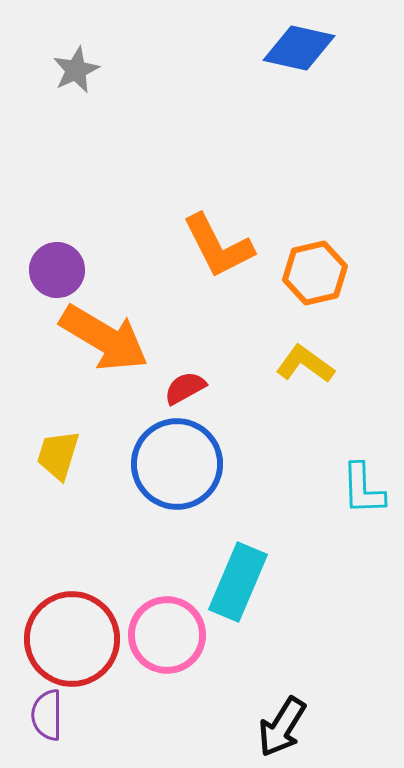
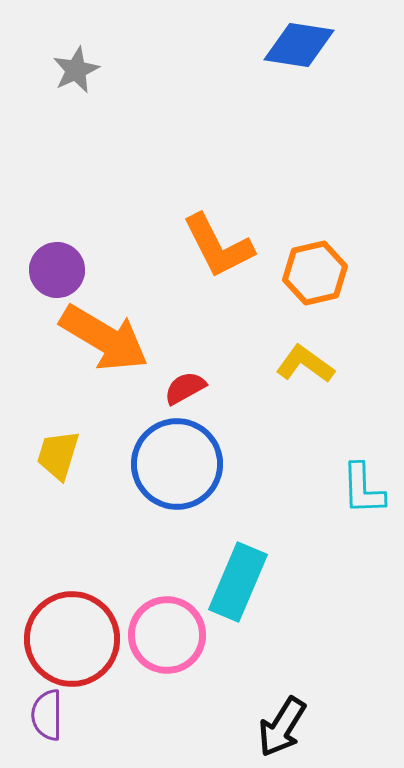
blue diamond: moved 3 px up; rotated 4 degrees counterclockwise
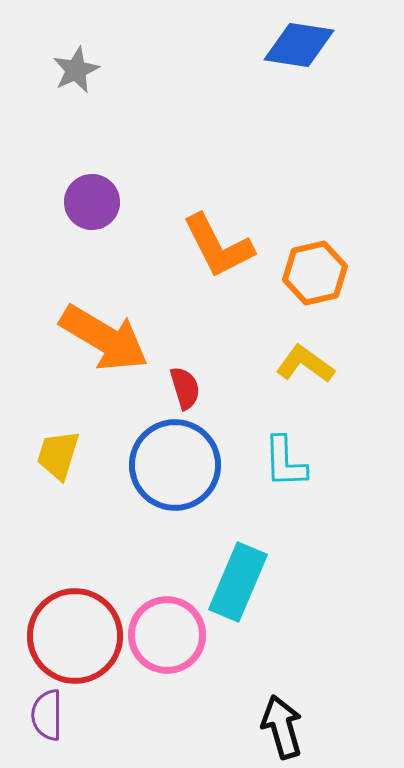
purple circle: moved 35 px right, 68 px up
red semicircle: rotated 102 degrees clockwise
blue circle: moved 2 px left, 1 px down
cyan L-shape: moved 78 px left, 27 px up
red circle: moved 3 px right, 3 px up
black arrow: rotated 132 degrees clockwise
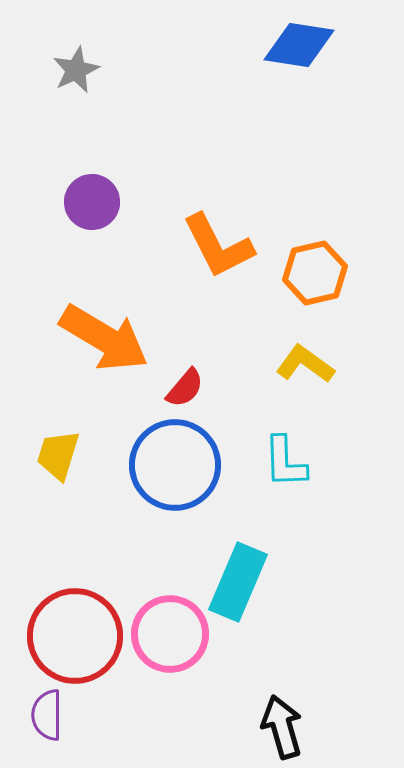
red semicircle: rotated 57 degrees clockwise
pink circle: moved 3 px right, 1 px up
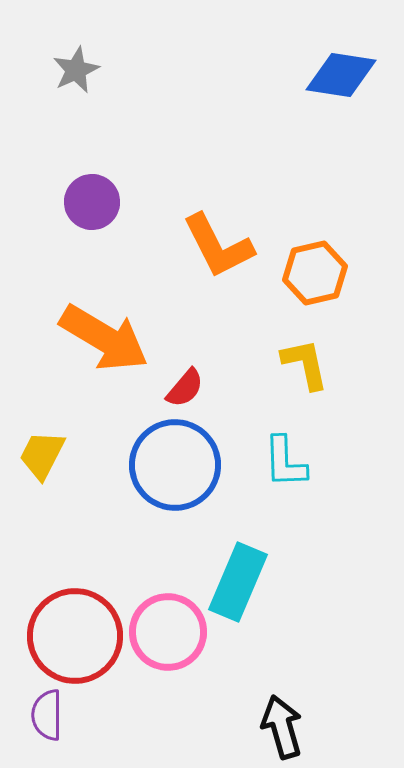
blue diamond: moved 42 px right, 30 px down
yellow L-shape: rotated 42 degrees clockwise
yellow trapezoid: moved 16 px left; rotated 10 degrees clockwise
pink circle: moved 2 px left, 2 px up
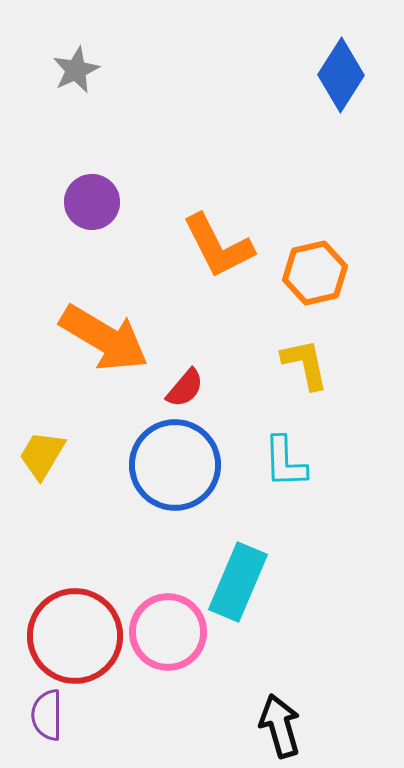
blue diamond: rotated 66 degrees counterclockwise
yellow trapezoid: rotated 4 degrees clockwise
black arrow: moved 2 px left, 1 px up
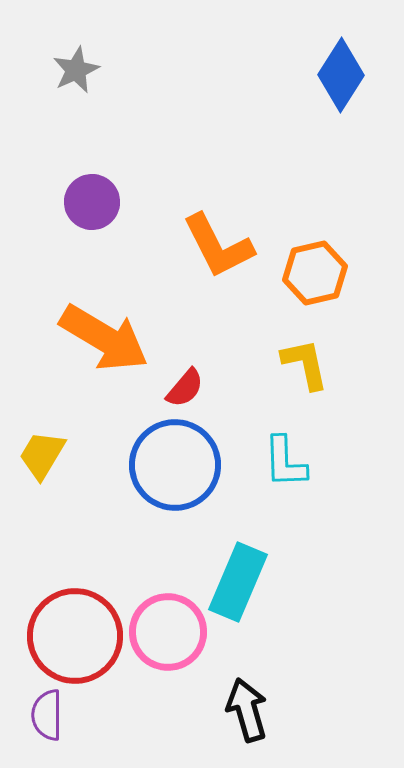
black arrow: moved 33 px left, 16 px up
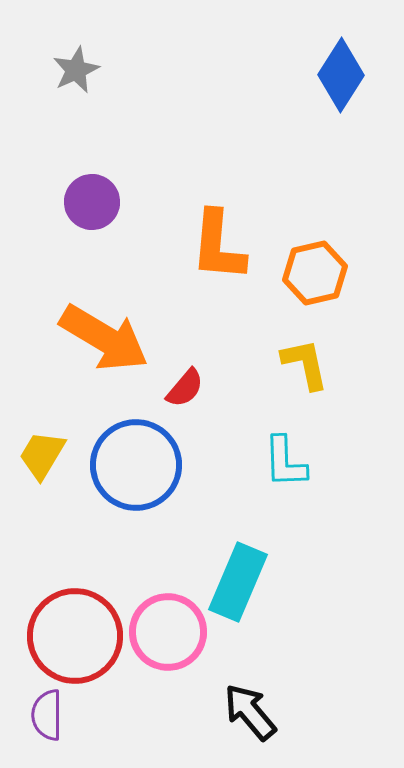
orange L-shape: rotated 32 degrees clockwise
blue circle: moved 39 px left
black arrow: moved 3 px right, 2 px down; rotated 24 degrees counterclockwise
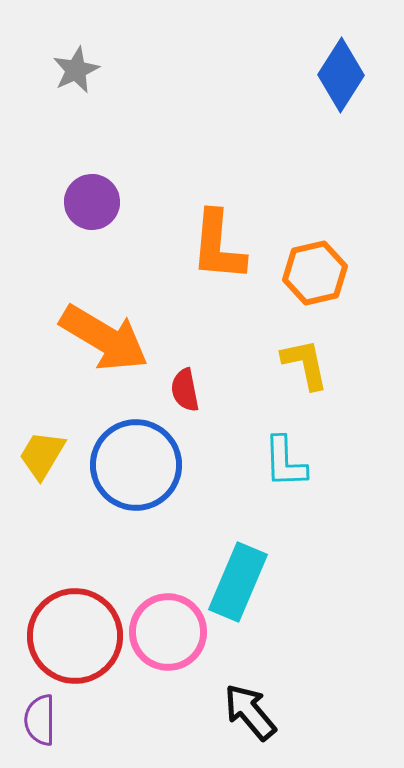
red semicircle: moved 2 px down; rotated 129 degrees clockwise
purple semicircle: moved 7 px left, 5 px down
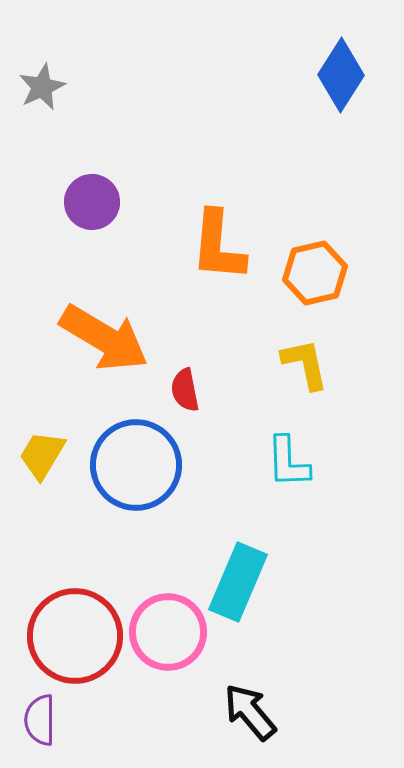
gray star: moved 34 px left, 17 px down
cyan L-shape: moved 3 px right
